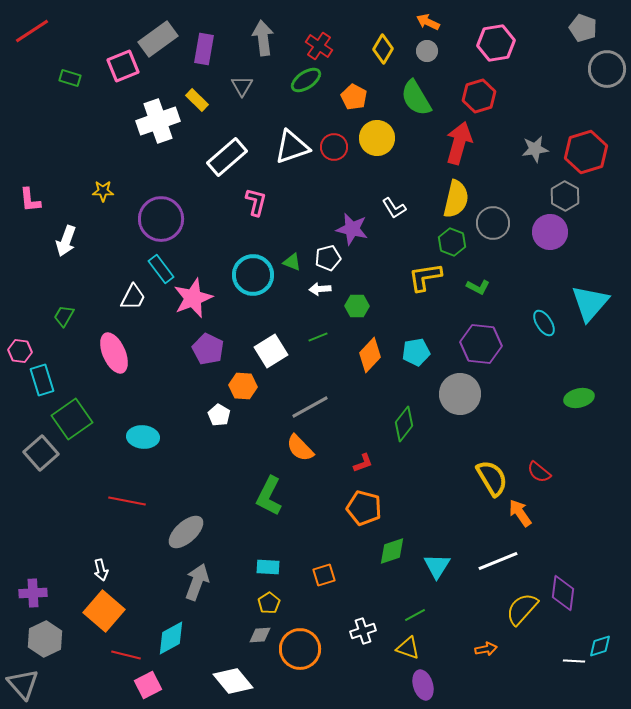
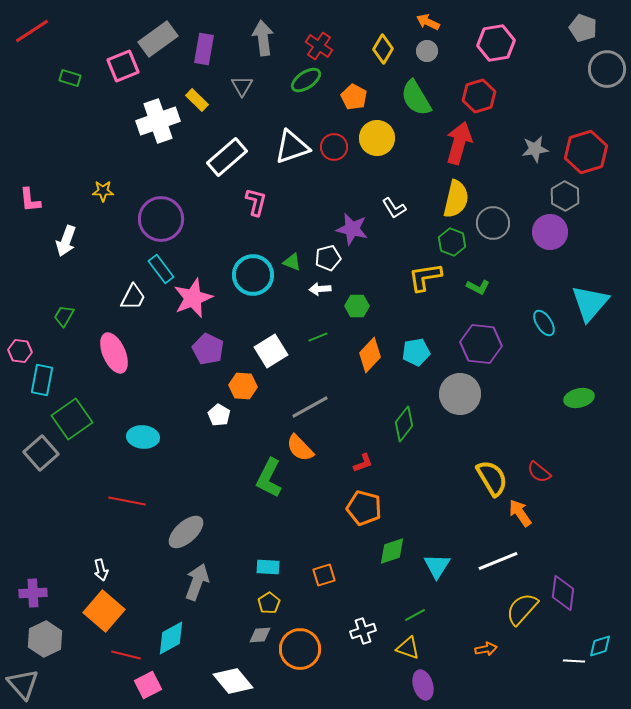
cyan rectangle at (42, 380): rotated 28 degrees clockwise
green L-shape at (269, 496): moved 18 px up
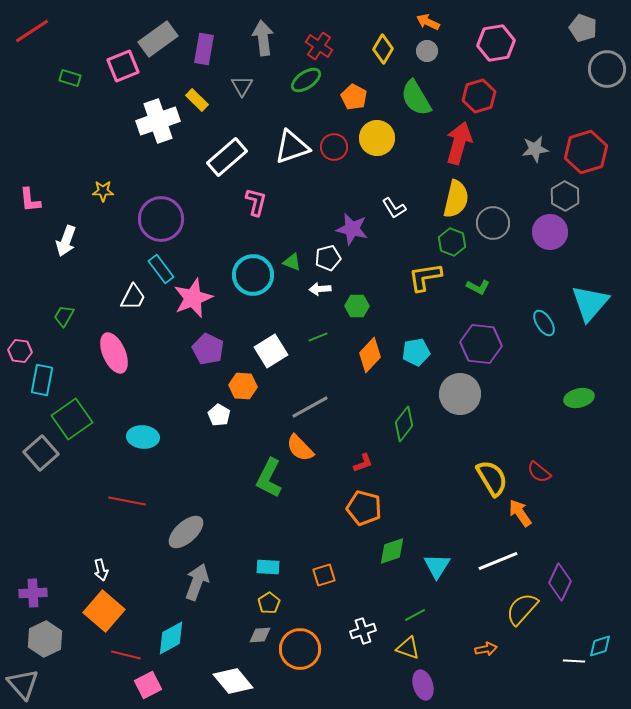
purple diamond at (563, 593): moved 3 px left, 11 px up; rotated 18 degrees clockwise
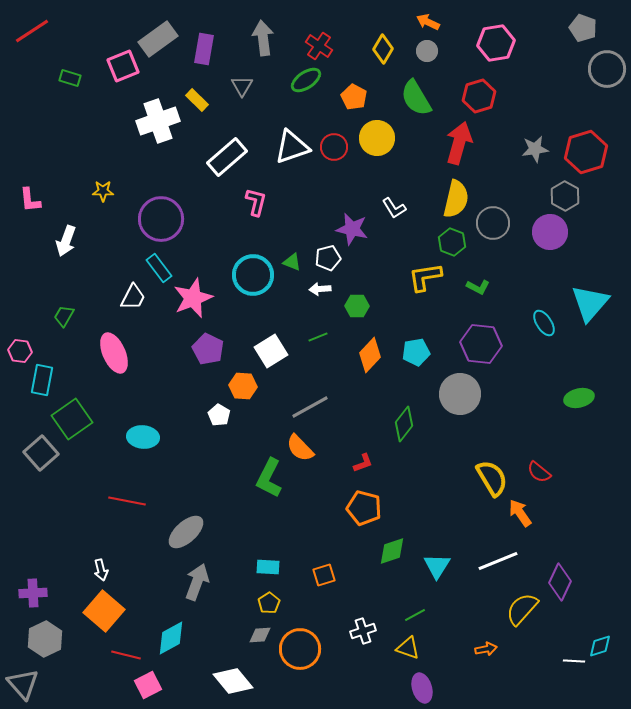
cyan rectangle at (161, 269): moved 2 px left, 1 px up
purple ellipse at (423, 685): moved 1 px left, 3 px down
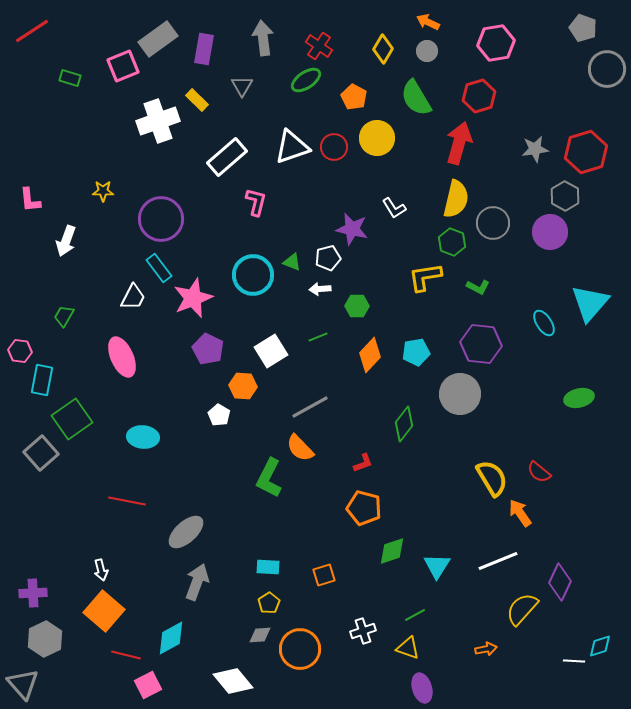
pink ellipse at (114, 353): moved 8 px right, 4 px down
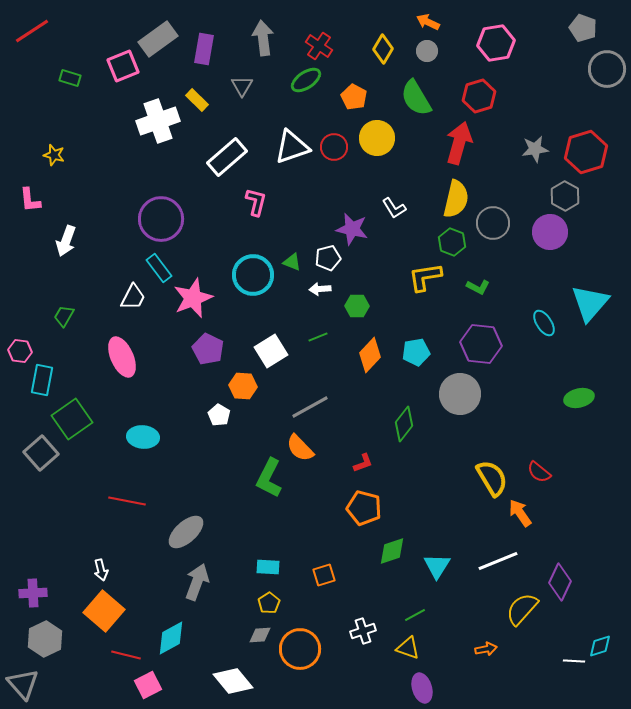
yellow star at (103, 191): moved 49 px left, 36 px up; rotated 15 degrees clockwise
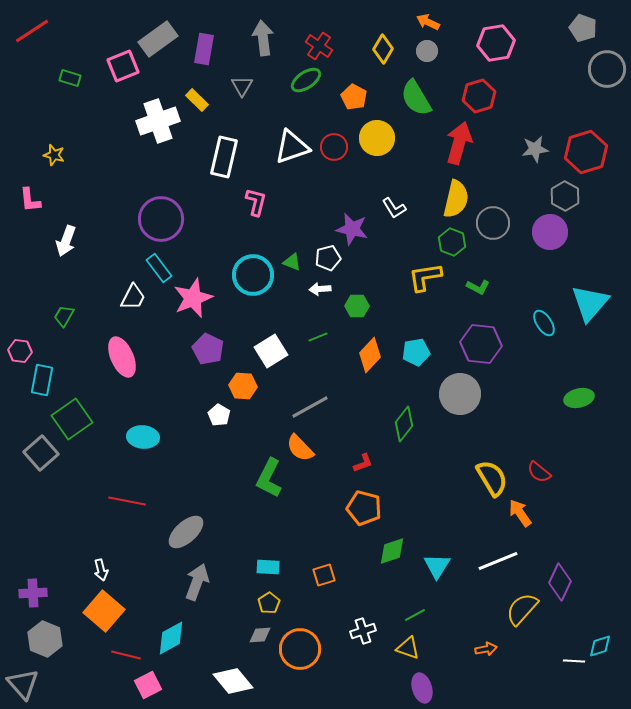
white rectangle at (227, 157): moved 3 px left; rotated 36 degrees counterclockwise
gray hexagon at (45, 639): rotated 12 degrees counterclockwise
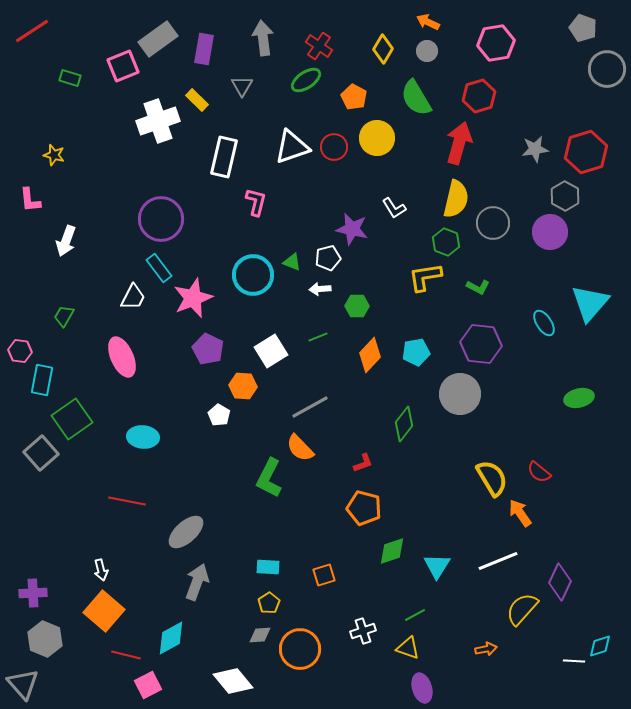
green hexagon at (452, 242): moved 6 px left
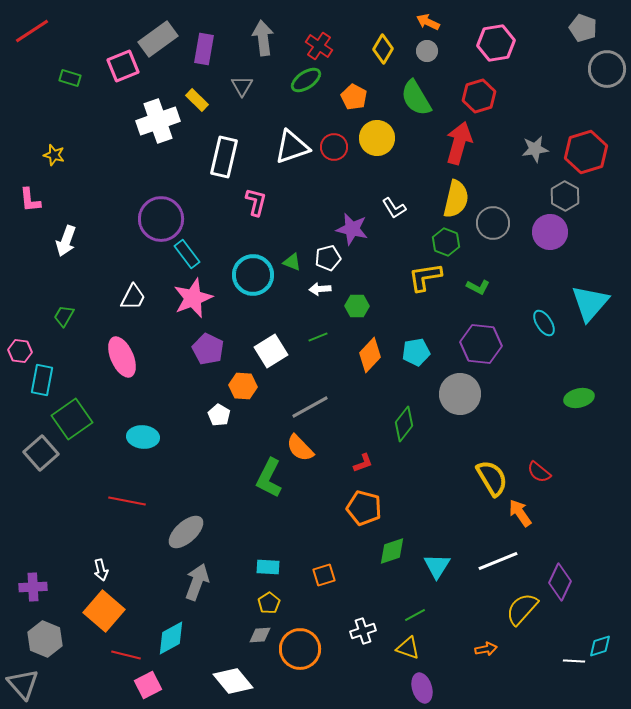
cyan rectangle at (159, 268): moved 28 px right, 14 px up
purple cross at (33, 593): moved 6 px up
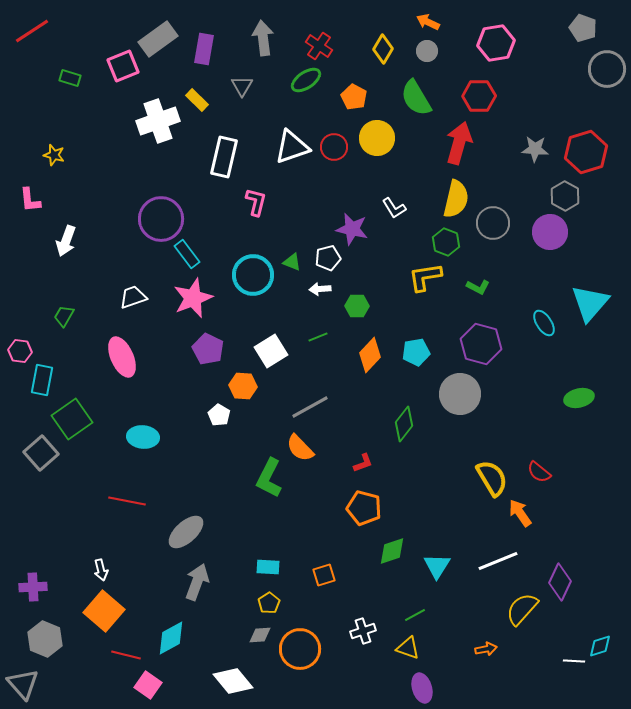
red hexagon at (479, 96): rotated 16 degrees clockwise
gray star at (535, 149): rotated 12 degrees clockwise
white trapezoid at (133, 297): rotated 136 degrees counterclockwise
purple hexagon at (481, 344): rotated 9 degrees clockwise
pink square at (148, 685): rotated 28 degrees counterclockwise
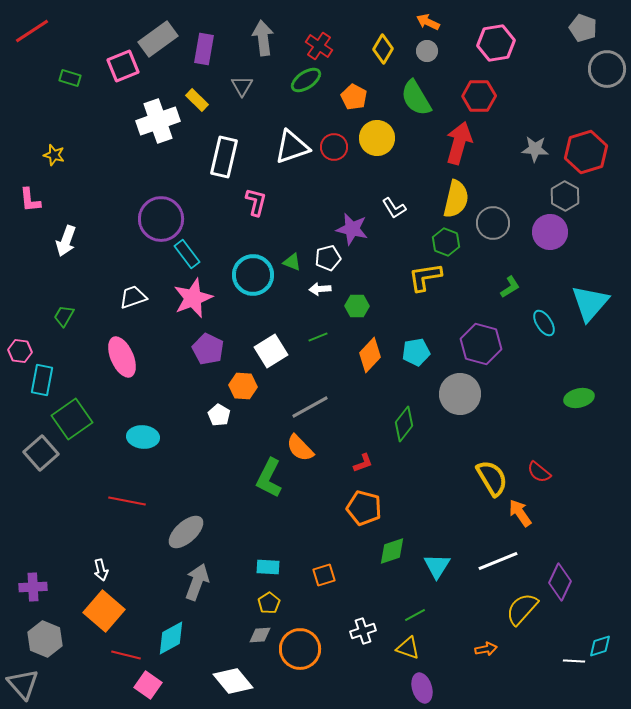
green L-shape at (478, 287): moved 32 px right; rotated 60 degrees counterclockwise
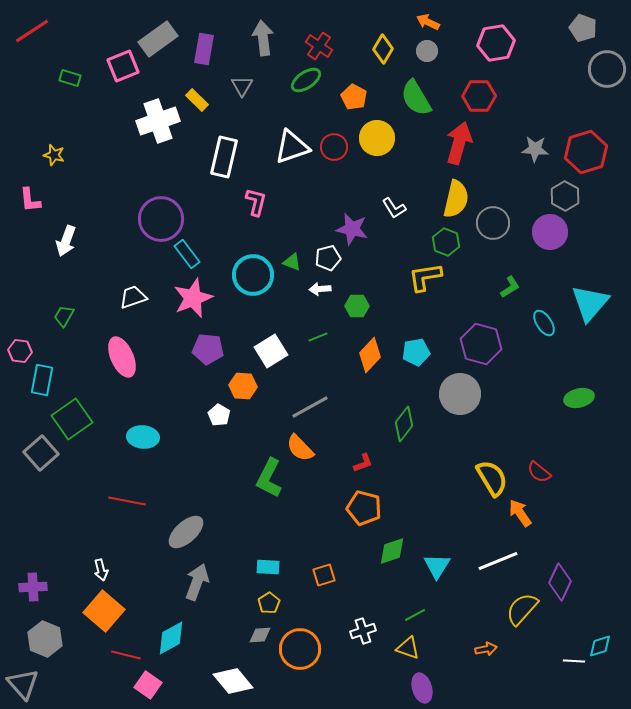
purple pentagon at (208, 349): rotated 20 degrees counterclockwise
